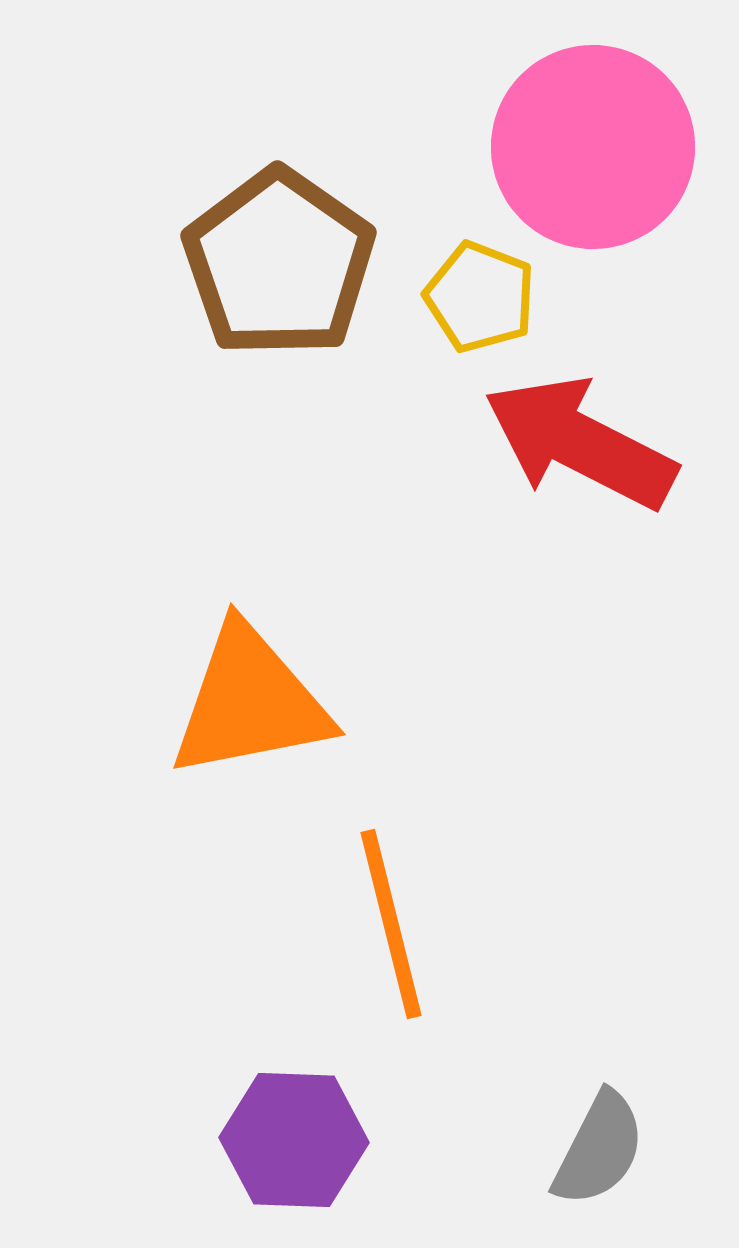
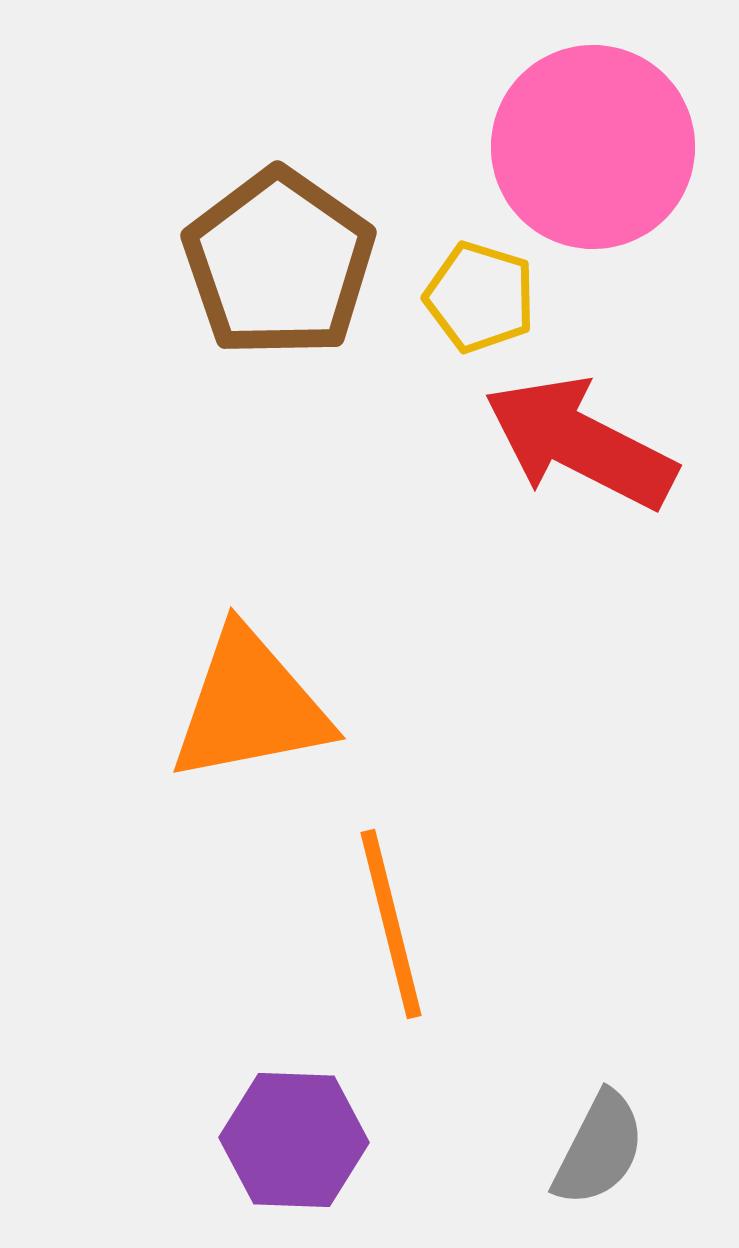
yellow pentagon: rotated 4 degrees counterclockwise
orange triangle: moved 4 px down
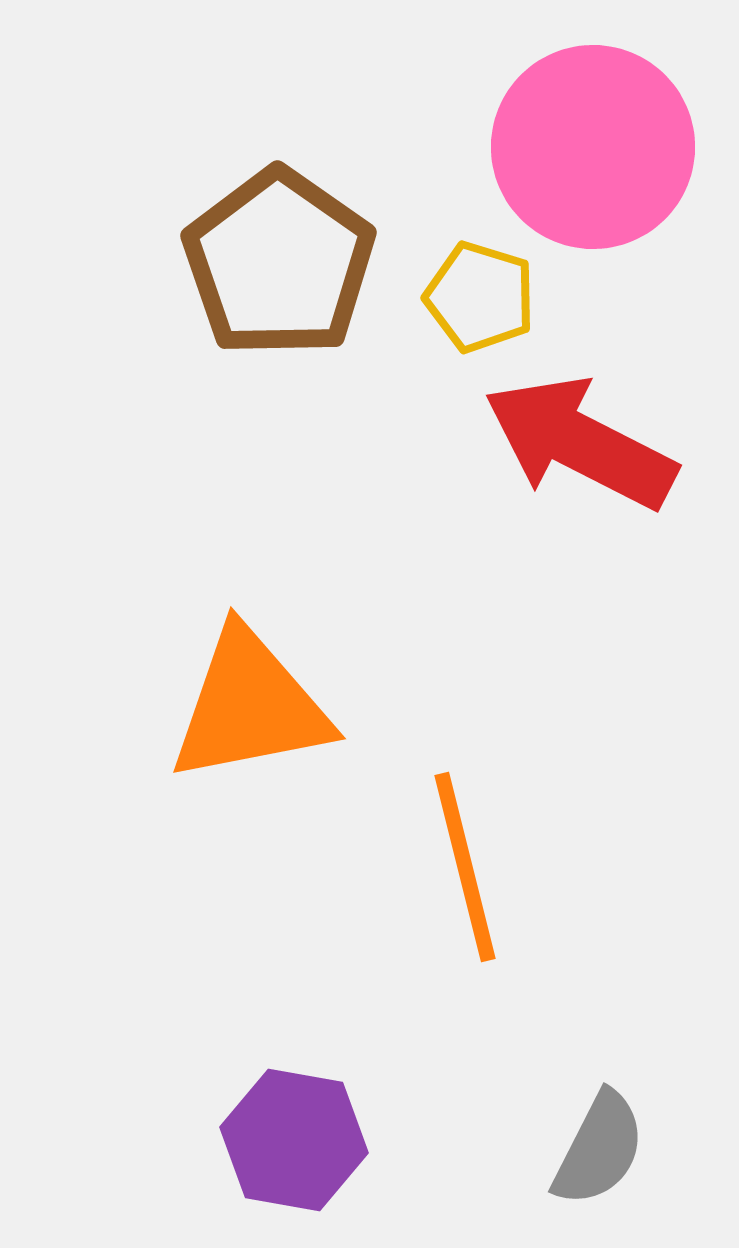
orange line: moved 74 px right, 57 px up
purple hexagon: rotated 8 degrees clockwise
